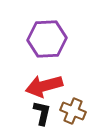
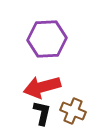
red arrow: moved 2 px left, 1 px down
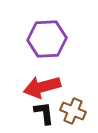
black L-shape: moved 2 px right; rotated 20 degrees counterclockwise
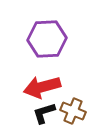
black L-shape: rotated 100 degrees counterclockwise
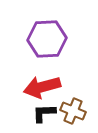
black L-shape: rotated 15 degrees clockwise
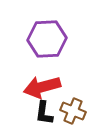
black L-shape: rotated 80 degrees counterclockwise
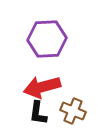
black L-shape: moved 6 px left
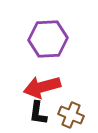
purple hexagon: moved 1 px right
brown cross: moved 2 px left, 4 px down
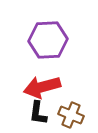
purple hexagon: moved 1 px down
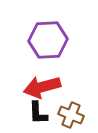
black L-shape: rotated 10 degrees counterclockwise
